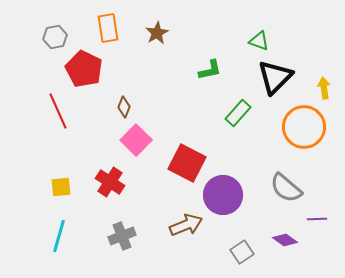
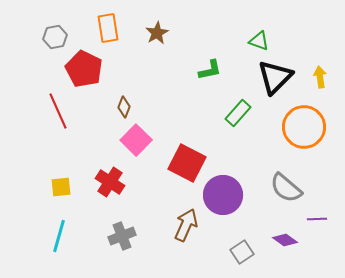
yellow arrow: moved 4 px left, 11 px up
brown arrow: rotated 44 degrees counterclockwise
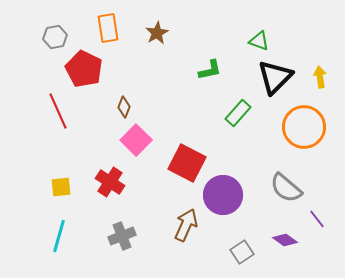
purple line: rotated 54 degrees clockwise
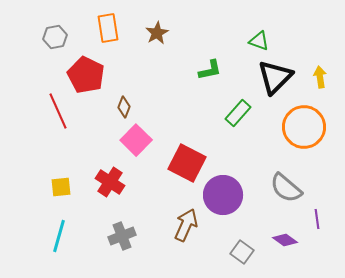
red pentagon: moved 2 px right, 6 px down
purple line: rotated 30 degrees clockwise
gray square: rotated 20 degrees counterclockwise
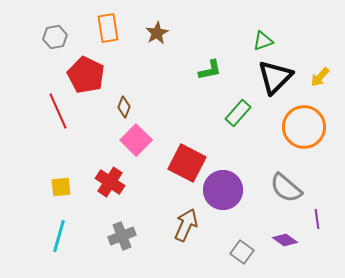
green triangle: moved 4 px right; rotated 40 degrees counterclockwise
yellow arrow: rotated 130 degrees counterclockwise
purple circle: moved 5 px up
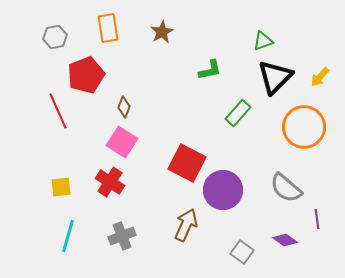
brown star: moved 5 px right, 1 px up
red pentagon: rotated 24 degrees clockwise
pink square: moved 14 px left, 2 px down; rotated 12 degrees counterclockwise
cyan line: moved 9 px right
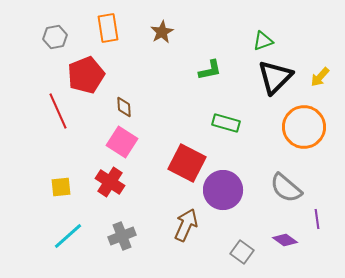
brown diamond: rotated 25 degrees counterclockwise
green rectangle: moved 12 px left, 10 px down; rotated 64 degrees clockwise
cyan line: rotated 32 degrees clockwise
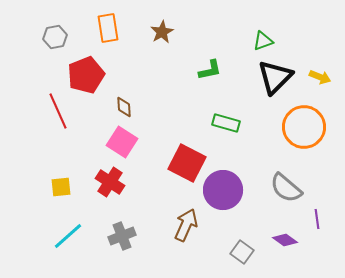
yellow arrow: rotated 110 degrees counterclockwise
